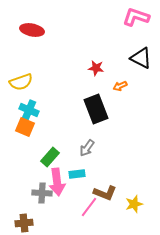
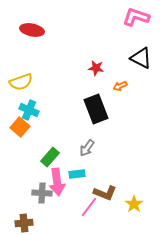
orange square: moved 5 px left; rotated 18 degrees clockwise
yellow star: rotated 18 degrees counterclockwise
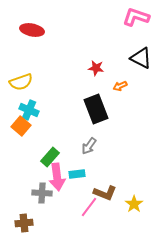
orange square: moved 1 px right, 1 px up
gray arrow: moved 2 px right, 2 px up
pink arrow: moved 5 px up
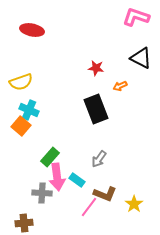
gray arrow: moved 10 px right, 13 px down
cyan rectangle: moved 6 px down; rotated 42 degrees clockwise
brown L-shape: moved 1 px down
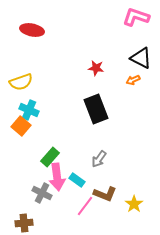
orange arrow: moved 13 px right, 6 px up
gray cross: rotated 24 degrees clockwise
pink line: moved 4 px left, 1 px up
